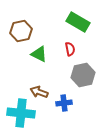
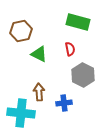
green rectangle: rotated 15 degrees counterclockwise
gray hexagon: rotated 20 degrees counterclockwise
brown arrow: rotated 66 degrees clockwise
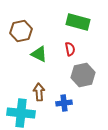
gray hexagon: rotated 20 degrees clockwise
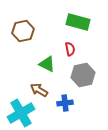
brown hexagon: moved 2 px right
green triangle: moved 8 px right, 10 px down
brown arrow: moved 2 px up; rotated 54 degrees counterclockwise
blue cross: moved 1 px right
cyan cross: rotated 36 degrees counterclockwise
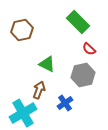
green rectangle: rotated 30 degrees clockwise
brown hexagon: moved 1 px left, 1 px up
red semicircle: moved 19 px right; rotated 144 degrees clockwise
brown arrow: rotated 78 degrees clockwise
blue cross: rotated 28 degrees counterclockwise
cyan cross: moved 2 px right
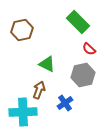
cyan cross: moved 1 px up; rotated 28 degrees clockwise
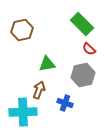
green rectangle: moved 4 px right, 2 px down
green triangle: rotated 36 degrees counterclockwise
blue cross: rotated 35 degrees counterclockwise
